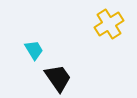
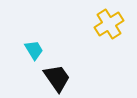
black trapezoid: moved 1 px left
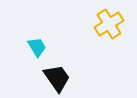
cyan trapezoid: moved 3 px right, 3 px up
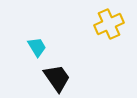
yellow cross: rotated 8 degrees clockwise
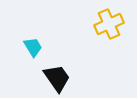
cyan trapezoid: moved 4 px left
